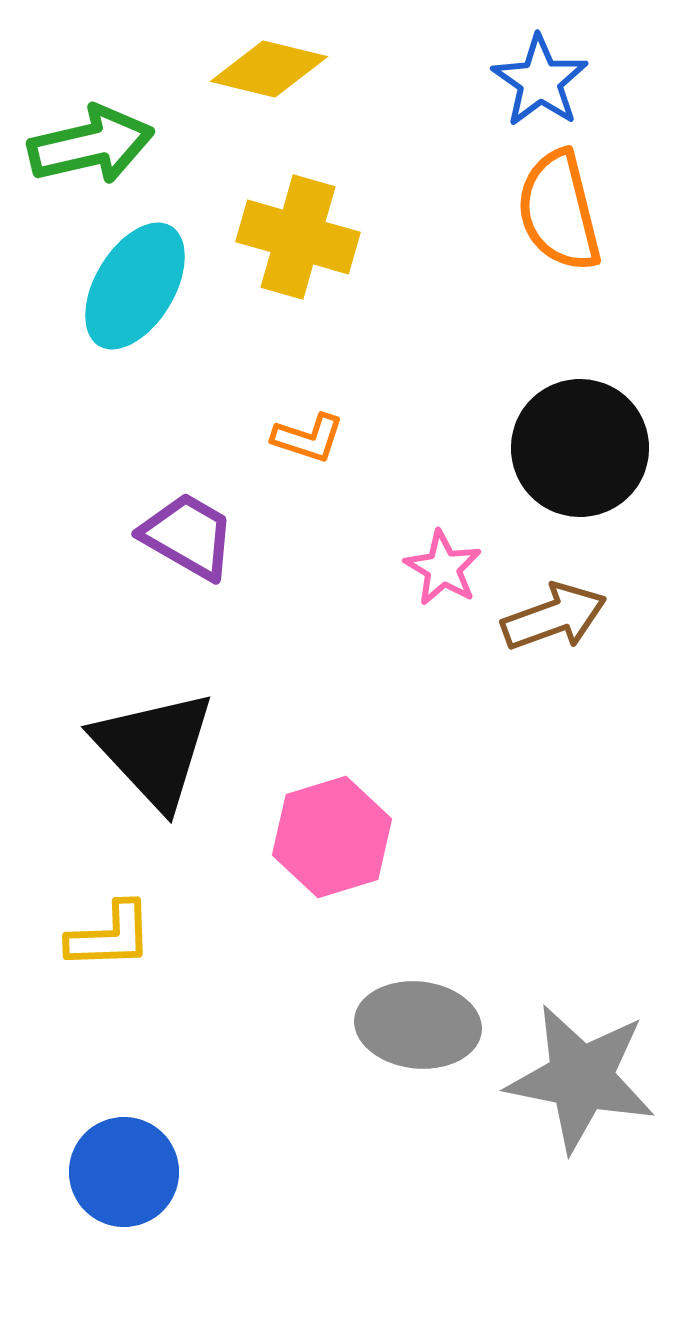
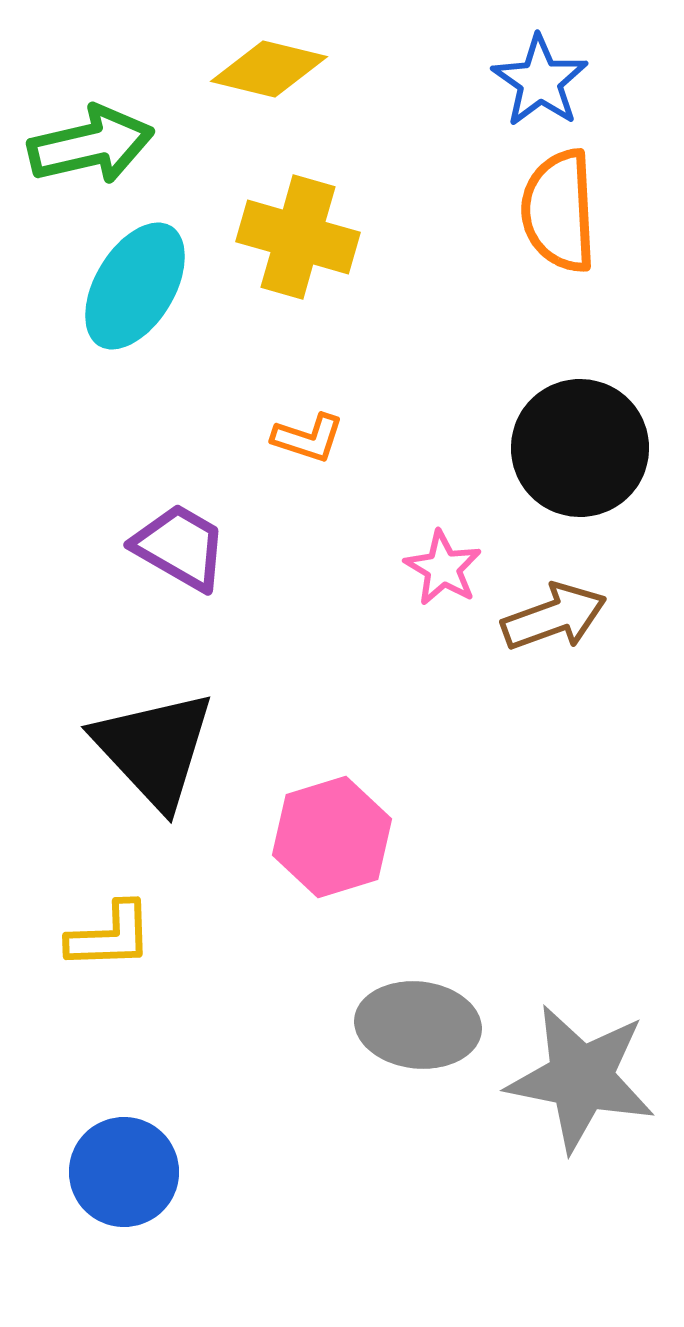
orange semicircle: rotated 11 degrees clockwise
purple trapezoid: moved 8 px left, 11 px down
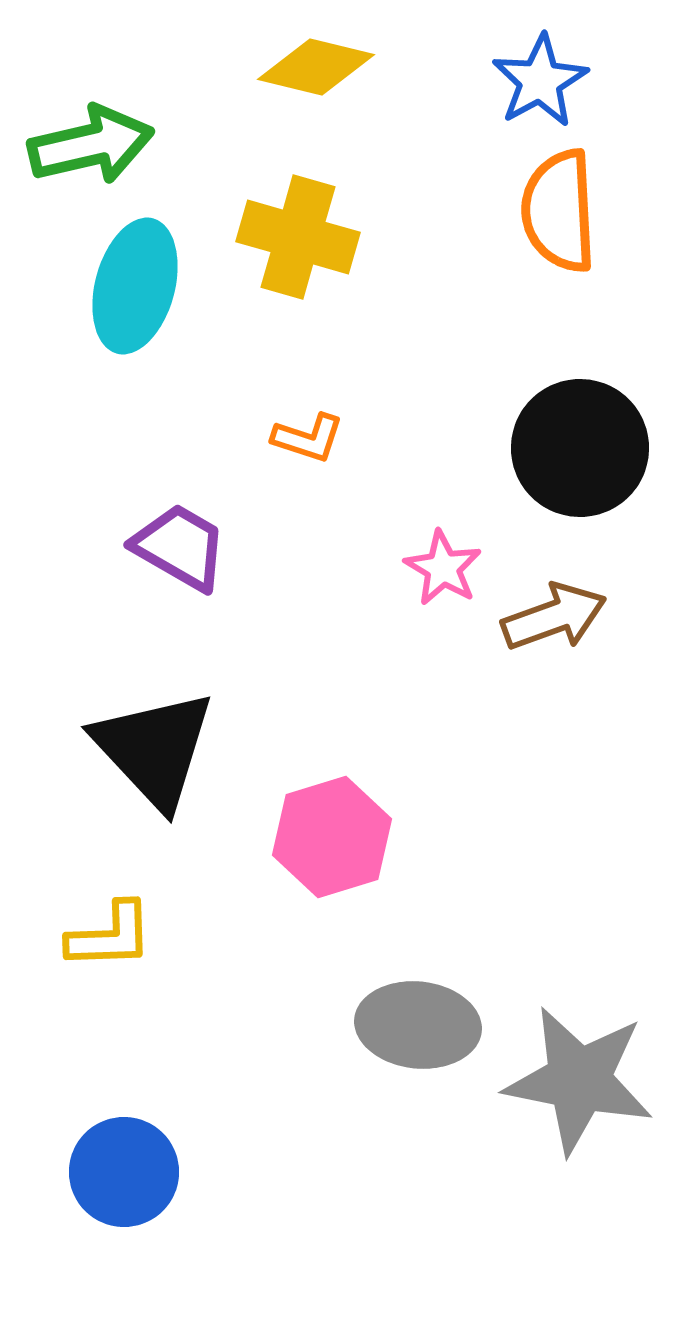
yellow diamond: moved 47 px right, 2 px up
blue star: rotated 8 degrees clockwise
cyan ellipse: rotated 16 degrees counterclockwise
gray star: moved 2 px left, 2 px down
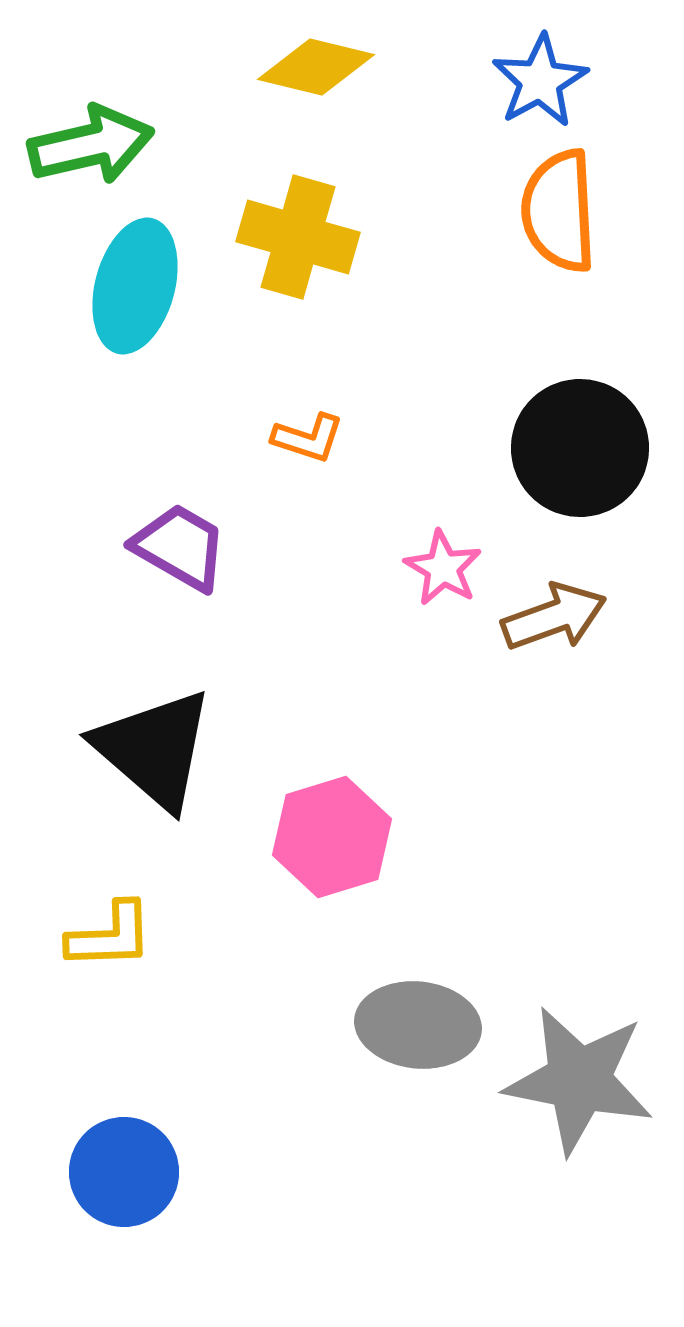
black triangle: rotated 6 degrees counterclockwise
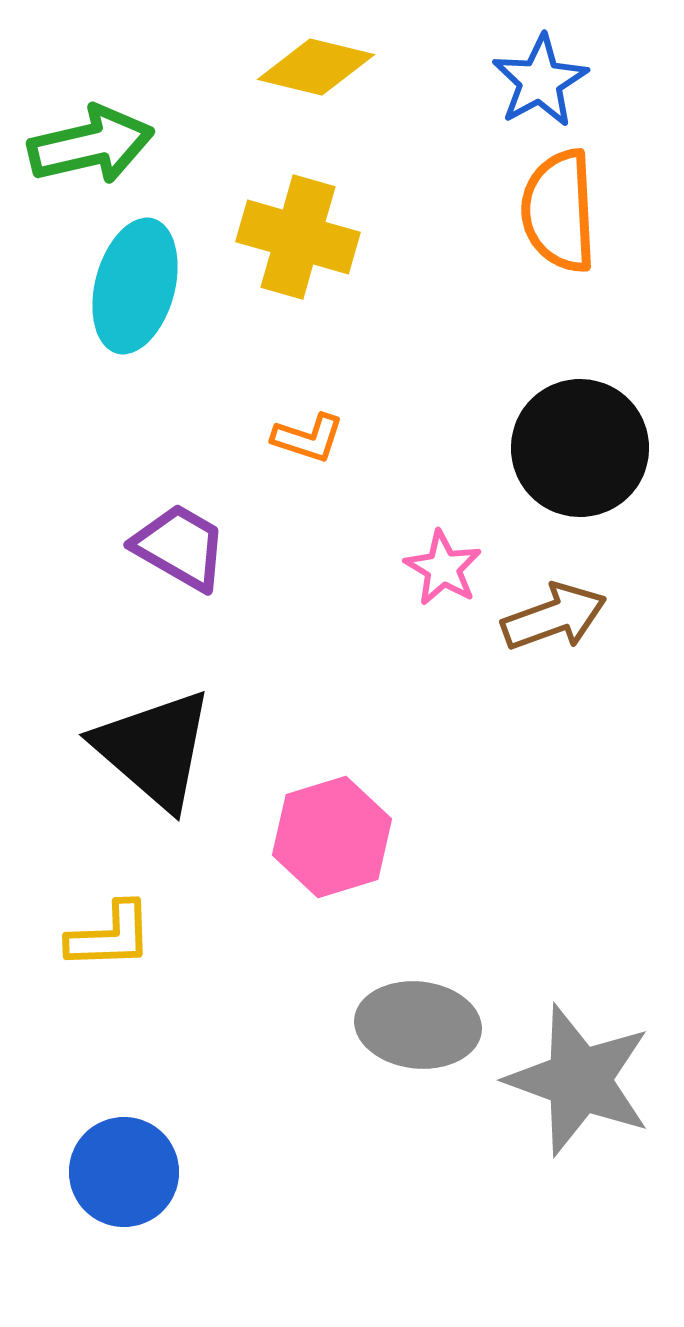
gray star: rotated 9 degrees clockwise
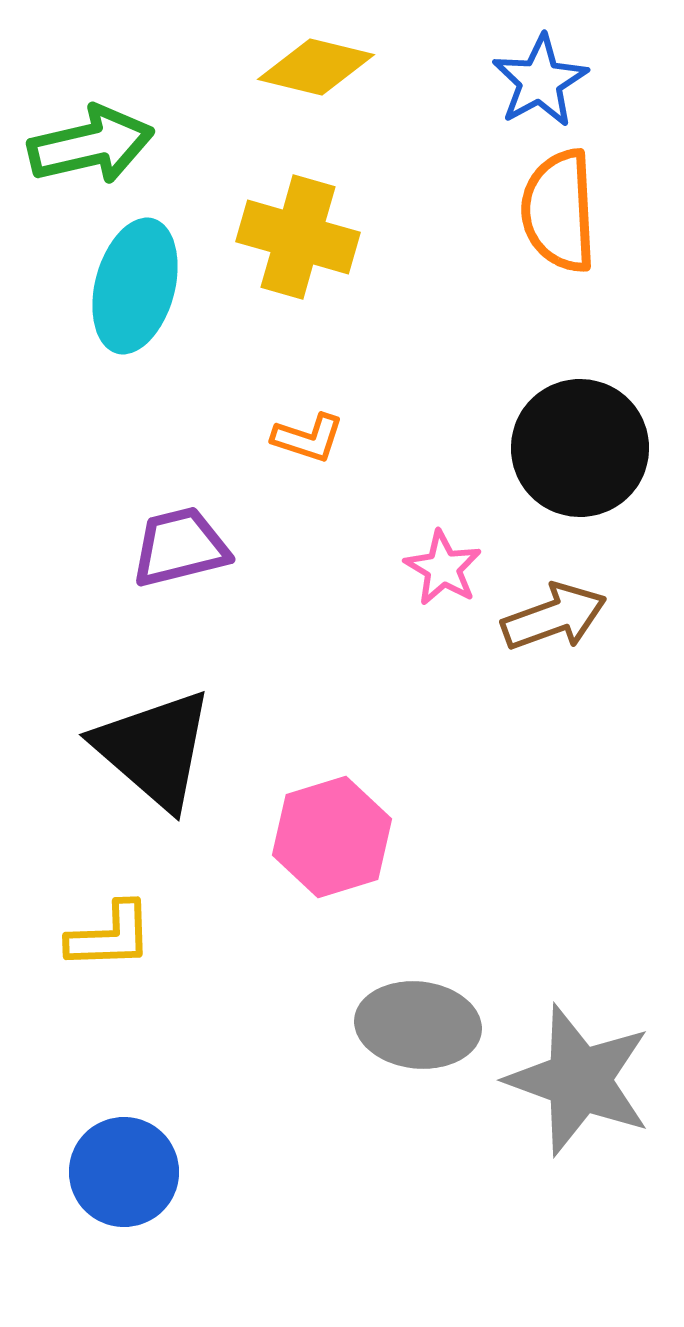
purple trapezoid: rotated 44 degrees counterclockwise
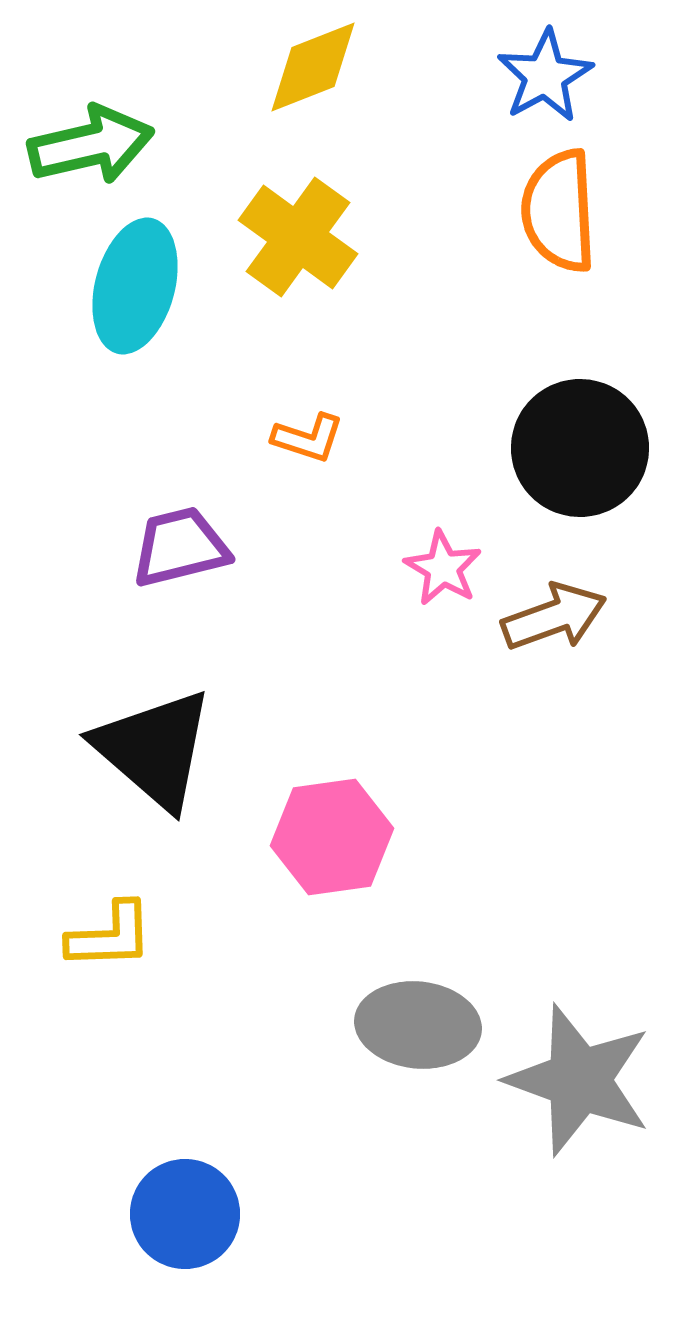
yellow diamond: moved 3 px left; rotated 35 degrees counterclockwise
blue star: moved 5 px right, 5 px up
yellow cross: rotated 20 degrees clockwise
pink hexagon: rotated 9 degrees clockwise
blue circle: moved 61 px right, 42 px down
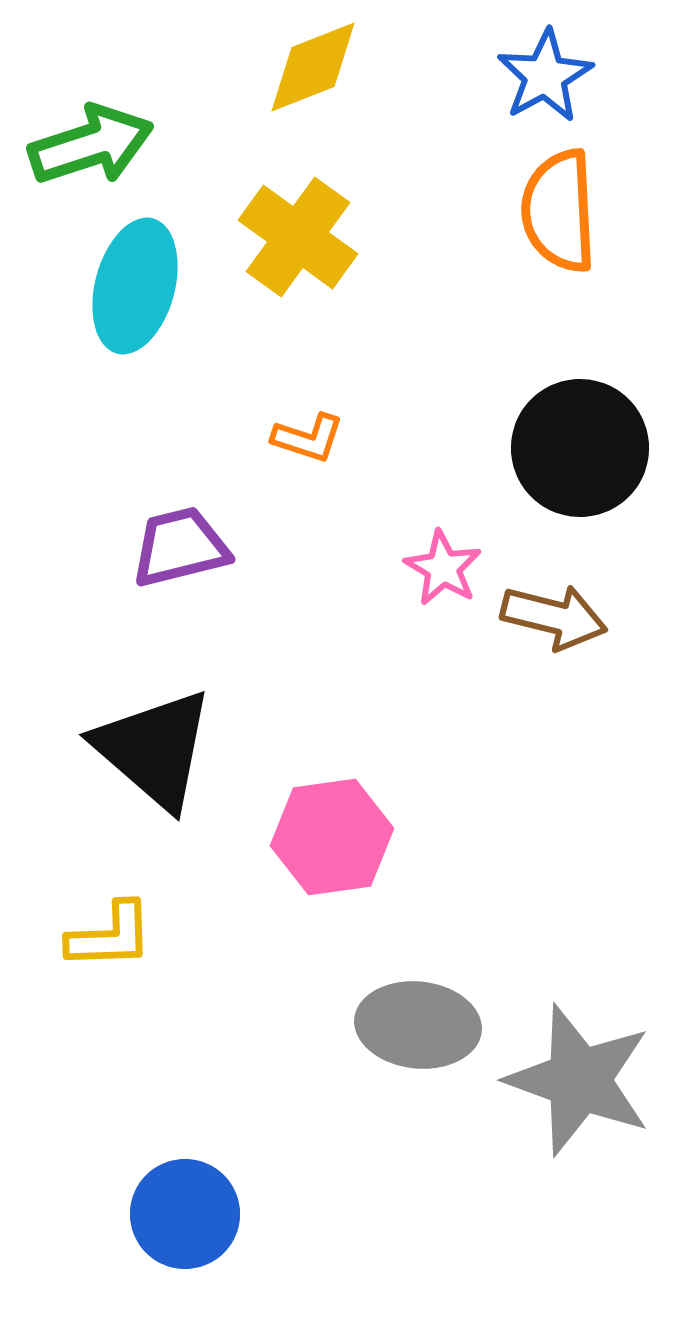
green arrow: rotated 5 degrees counterclockwise
brown arrow: rotated 34 degrees clockwise
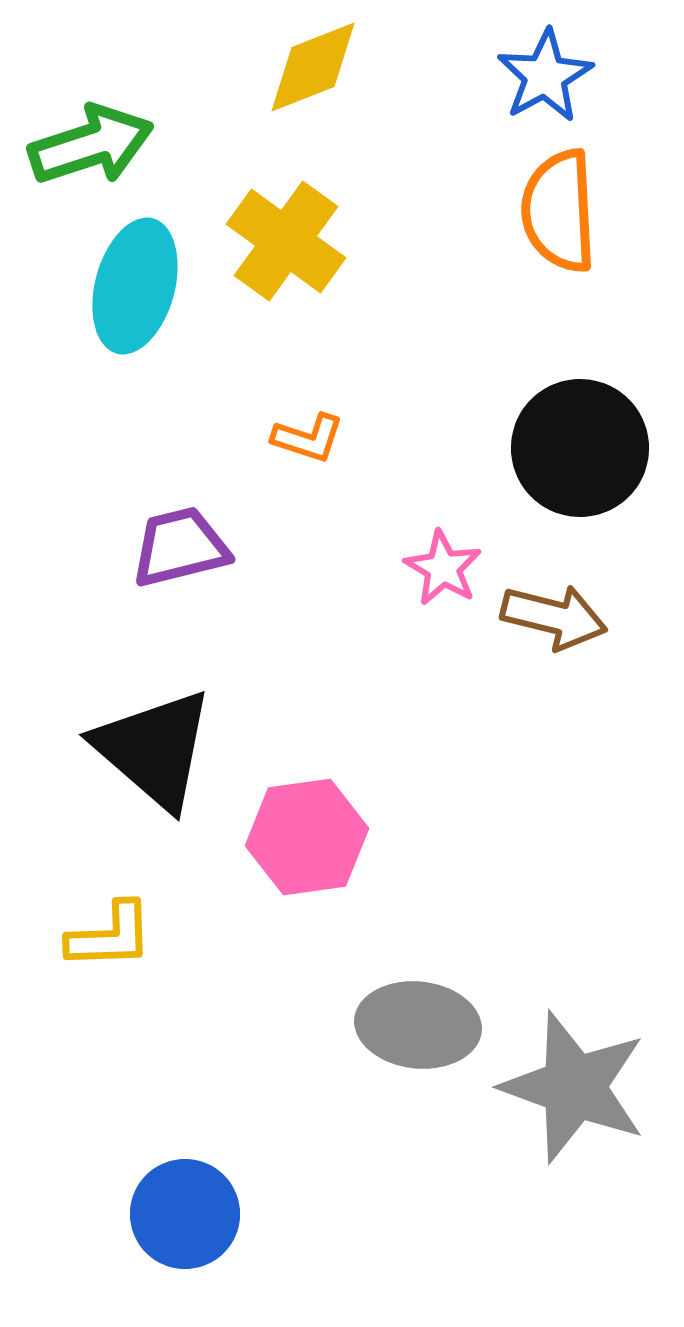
yellow cross: moved 12 px left, 4 px down
pink hexagon: moved 25 px left
gray star: moved 5 px left, 7 px down
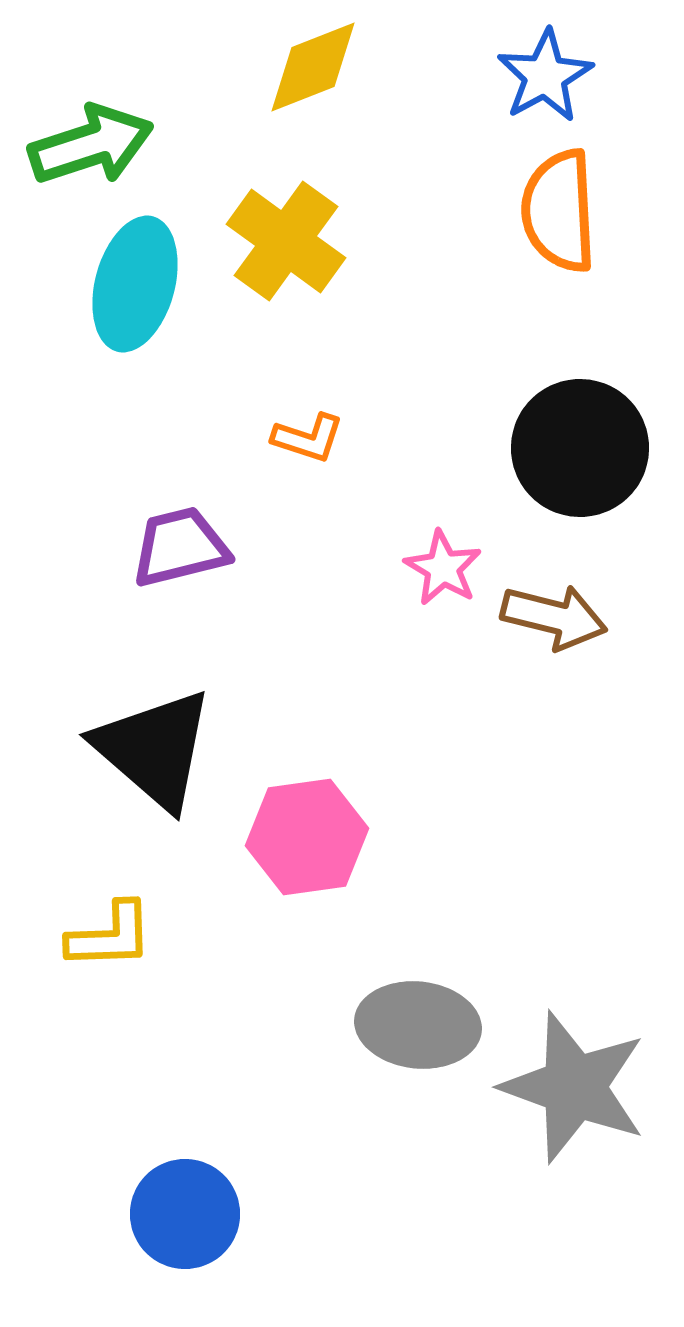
cyan ellipse: moved 2 px up
